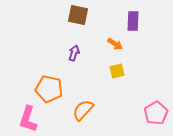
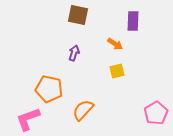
pink L-shape: rotated 52 degrees clockwise
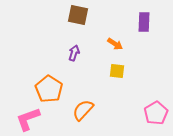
purple rectangle: moved 11 px right, 1 px down
yellow square: rotated 21 degrees clockwise
orange pentagon: rotated 20 degrees clockwise
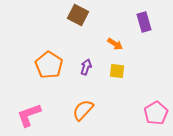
brown square: rotated 15 degrees clockwise
purple rectangle: rotated 18 degrees counterclockwise
purple arrow: moved 12 px right, 14 px down
orange pentagon: moved 24 px up
pink L-shape: moved 1 px right, 4 px up
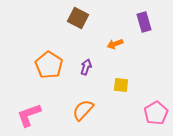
brown square: moved 3 px down
orange arrow: rotated 126 degrees clockwise
yellow square: moved 4 px right, 14 px down
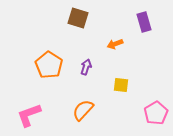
brown square: rotated 10 degrees counterclockwise
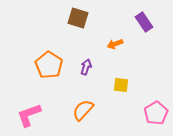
purple rectangle: rotated 18 degrees counterclockwise
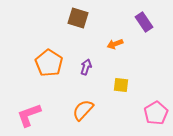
orange pentagon: moved 2 px up
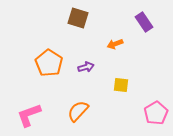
purple arrow: rotated 56 degrees clockwise
orange semicircle: moved 5 px left, 1 px down
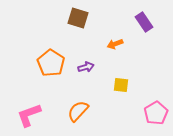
orange pentagon: moved 2 px right
